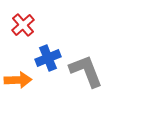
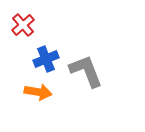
blue cross: moved 2 px left, 1 px down
orange arrow: moved 20 px right, 12 px down; rotated 12 degrees clockwise
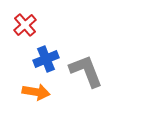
red cross: moved 2 px right
orange arrow: moved 2 px left
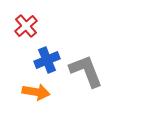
red cross: moved 1 px right, 1 px down
blue cross: moved 1 px right, 1 px down
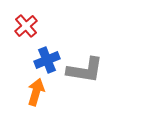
gray L-shape: moved 1 px left, 1 px up; rotated 120 degrees clockwise
orange arrow: rotated 84 degrees counterclockwise
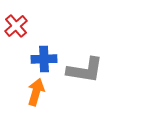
red cross: moved 10 px left
blue cross: moved 3 px left, 1 px up; rotated 20 degrees clockwise
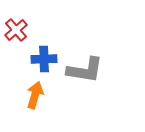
red cross: moved 4 px down
orange arrow: moved 1 px left, 3 px down
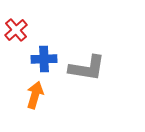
gray L-shape: moved 2 px right, 2 px up
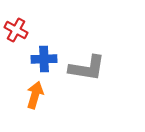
red cross: rotated 20 degrees counterclockwise
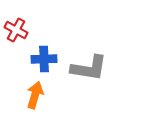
gray L-shape: moved 2 px right
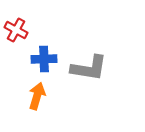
orange arrow: moved 2 px right, 1 px down
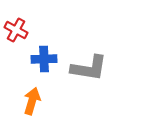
orange arrow: moved 5 px left, 5 px down
